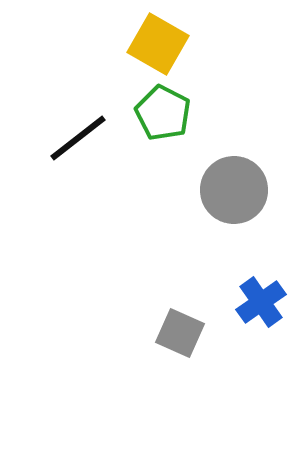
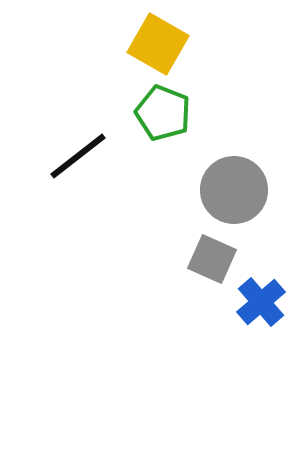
green pentagon: rotated 6 degrees counterclockwise
black line: moved 18 px down
blue cross: rotated 6 degrees counterclockwise
gray square: moved 32 px right, 74 px up
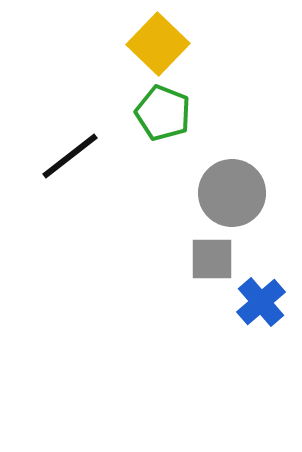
yellow square: rotated 14 degrees clockwise
black line: moved 8 px left
gray circle: moved 2 px left, 3 px down
gray square: rotated 24 degrees counterclockwise
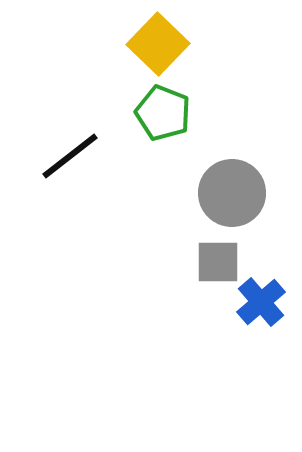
gray square: moved 6 px right, 3 px down
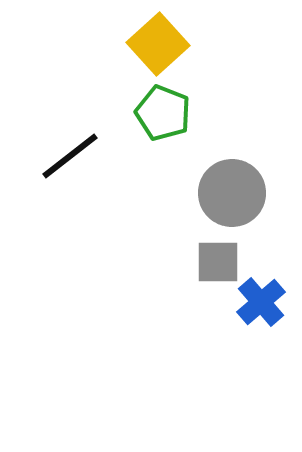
yellow square: rotated 4 degrees clockwise
